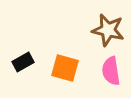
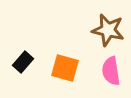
black rectangle: rotated 20 degrees counterclockwise
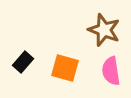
brown star: moved 4 px left; rotated 8 degrees clockwise
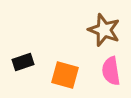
black rectangle: rotated 30 degrees clockwise
orange square: moved 7 px down
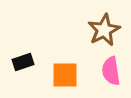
brown star: rotated 24 degrees clockwise
orange square: rotated 16 degrees counterclockwise
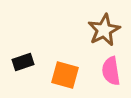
orange square: rotated 16 degrees clockwise
